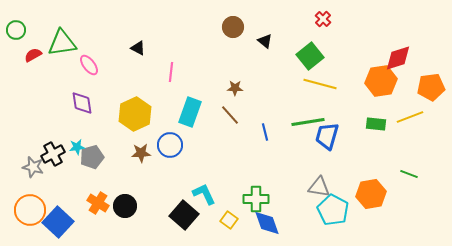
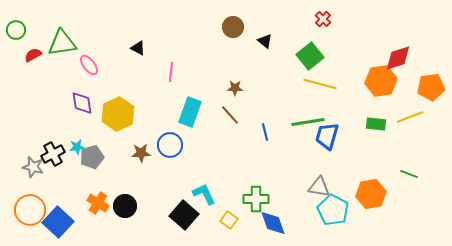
yellow hexagon at (135, 114): moved 17 px left
blue diamond at (267, 223): moved 6 px right
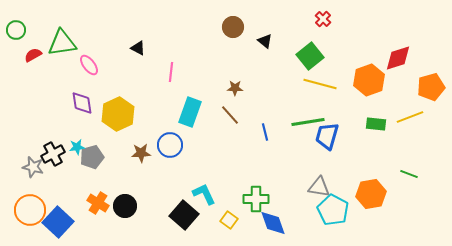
orange hexagon at (381, 81): moved 12 px left, 1 px up; rotated 12 degrees counterclockwise
orange pentagon at (431, 87): rotated 8 degrees counterclockwise
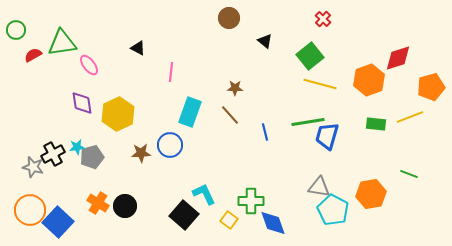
brown circle at (233, 27): moved 4 px left, 9 px up
green cross at (256, 199): moved 5 px left, 2 px down
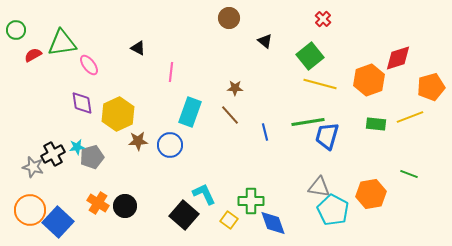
brown star at (141, 153): moved 3 px left, 12 px up
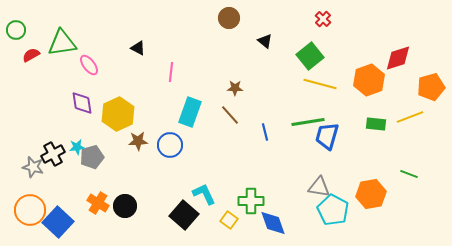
red semicircle at (33, 55): moved 2 px left
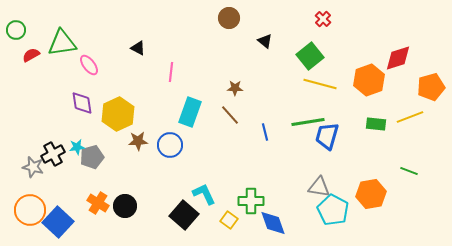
green line at (409, 174): moved 3 px up
